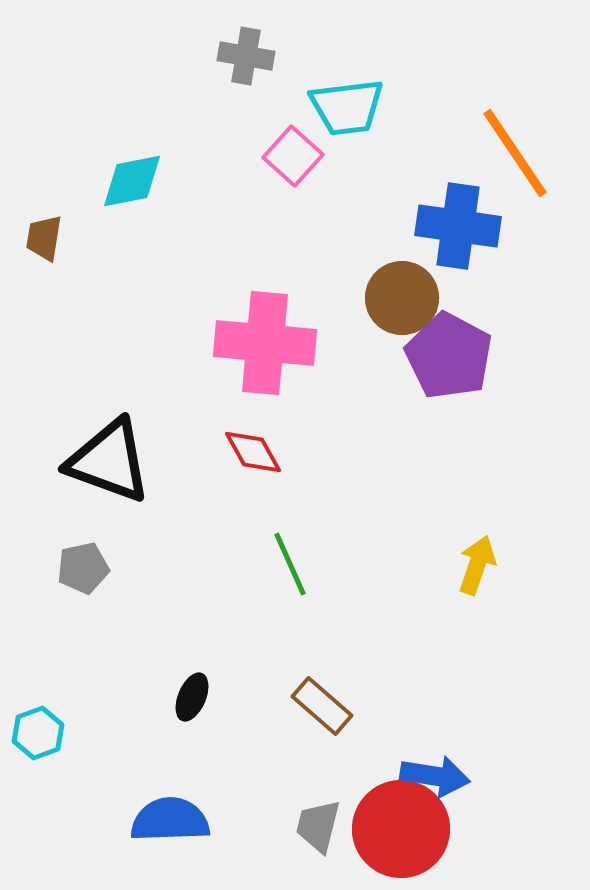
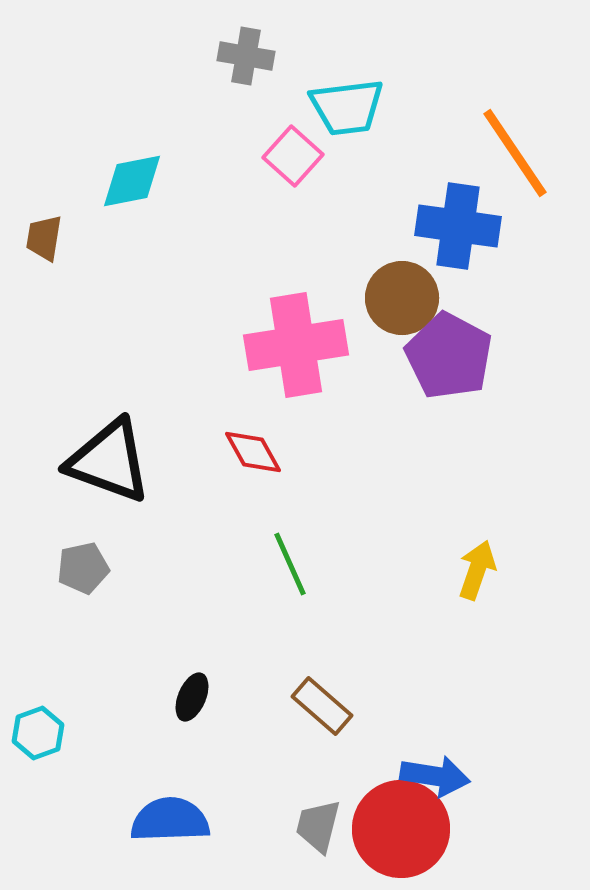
pink cross: moved 31 px right, 2 px down; rotated 14 degrees counterclockwise
yellow arrow: moved 5 px down
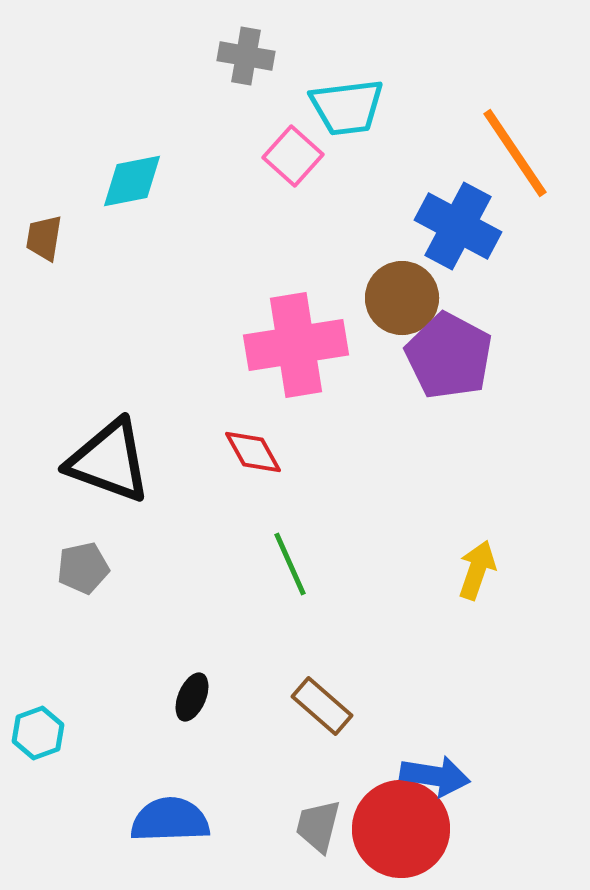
blue cross: rotated 20 degrees clockwise
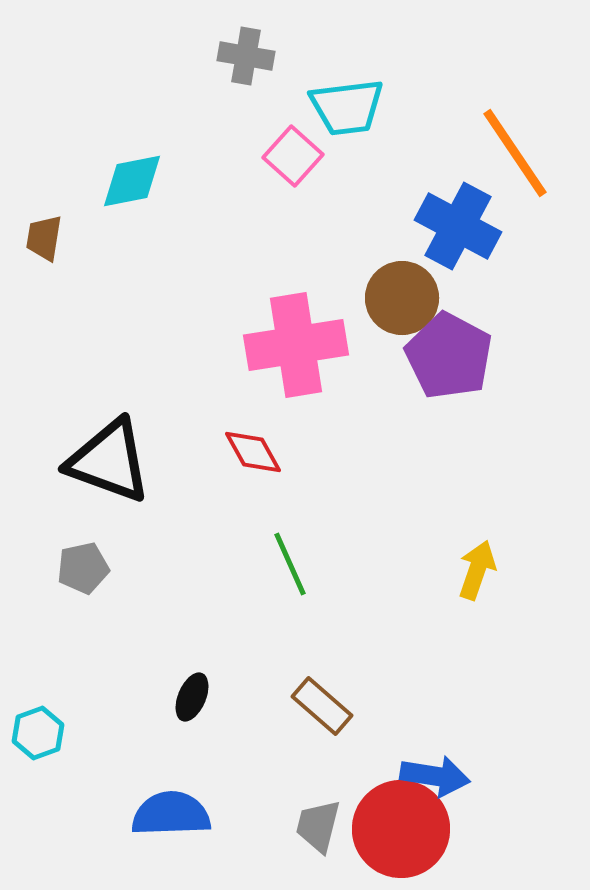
blue semicircle: moved 1 px right, 6 px up
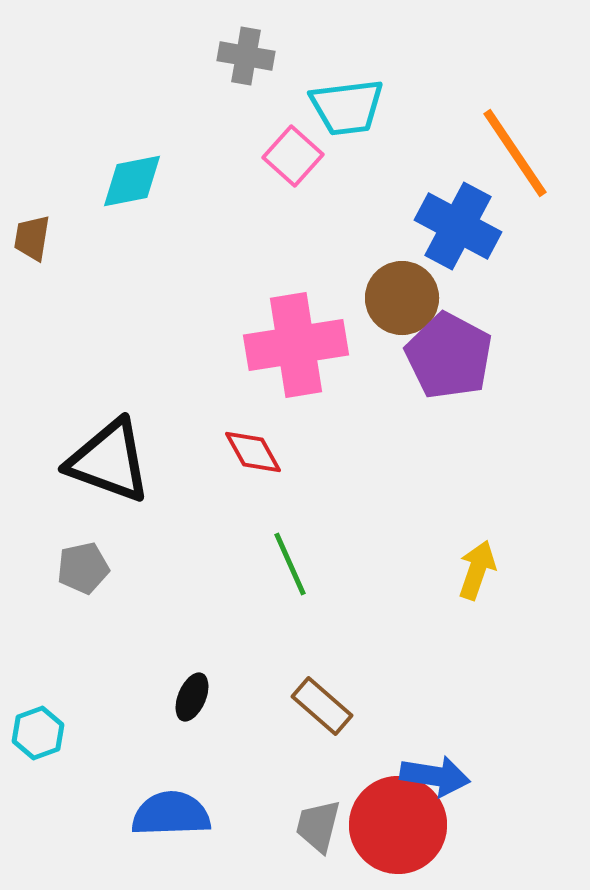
brown trapezoid: moved 12 px left
red circle: moved 3 px left, 4 px up
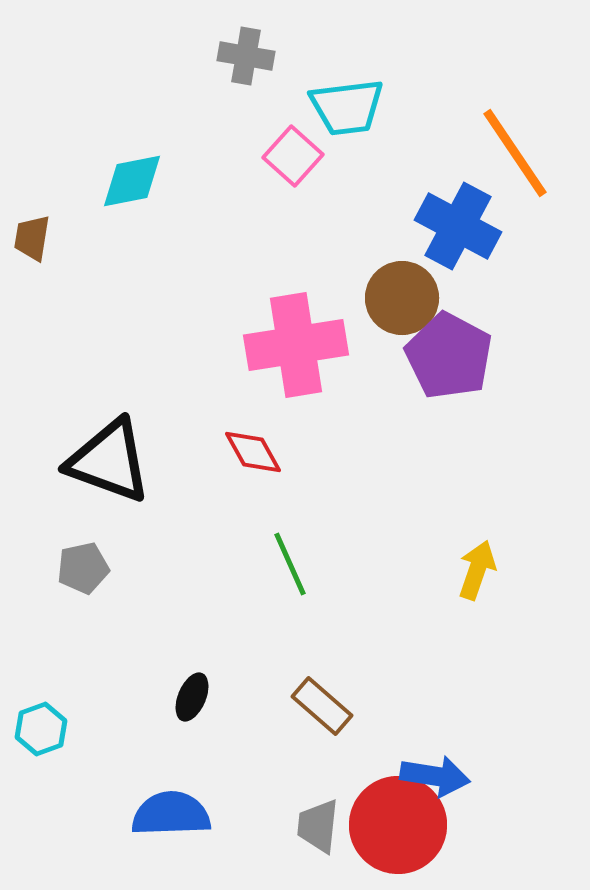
cyan hexagon: moved 3 px right, 4 px up
gray trapezoid: rotated 8 degrees counterclockwise
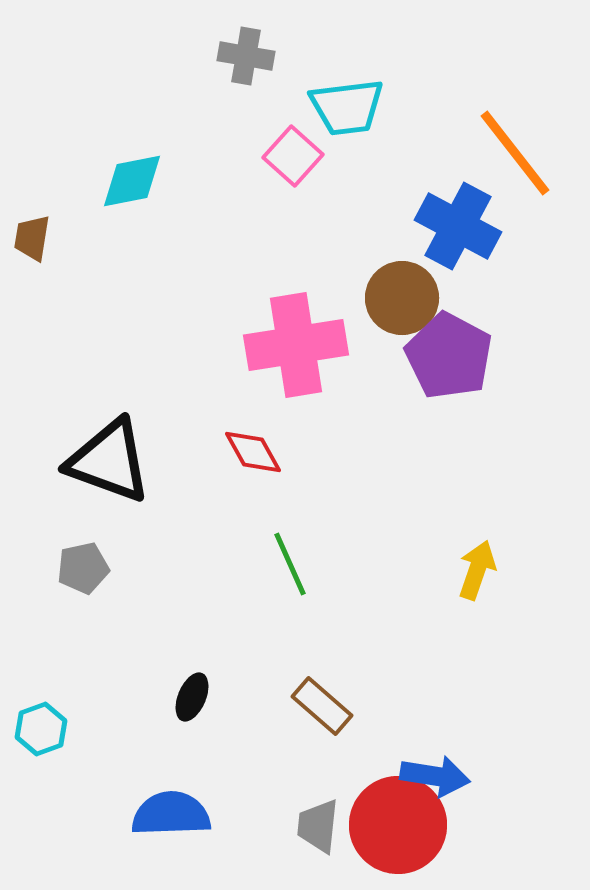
orange line: rotated 4 degrees counterclockwise
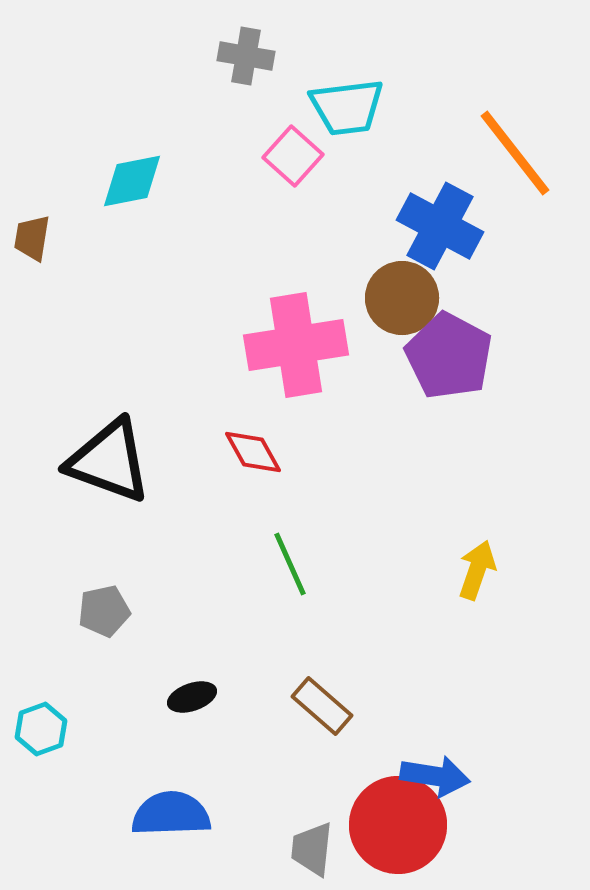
blue cross: moved 18 px left
gray pentagon: moved 21 px right, 43 px down
black ellipse: rotated 48 degrees clockwise
gray trapezoid: moved 6 px left, 23 px down
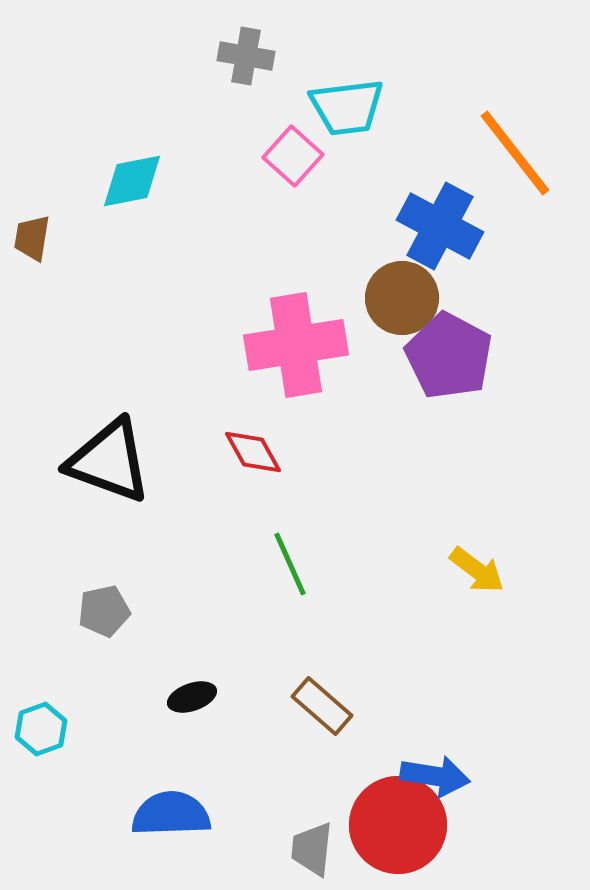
yellow arrow: rotated 108 degrees clockwise
